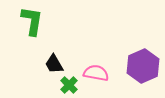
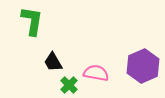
black trapezoid: moved 1 px left, 2 px up
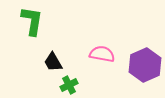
purple hexagon: moved 2 px right, 1 px up
pink semicircle: moved 6 px right, 19 px up
green cross: rotated 18 degrees clockwise
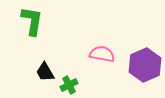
black trapezoid: moved 8 px left, 10 px down
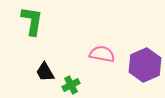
green cross: moved 2 px right
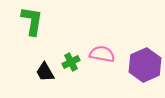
green cross: moved 23 px up
